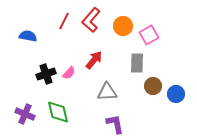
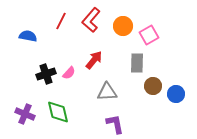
red line: moved 3 px left
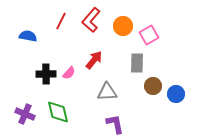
black cross: rotated 18 degrees clockwise
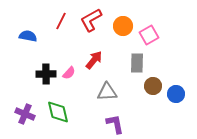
red L-shape: rotated 20 degrees clockwise
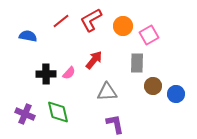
red line: rotated 24 degrees clockwise
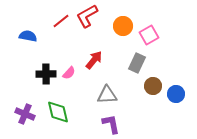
red L-shape: moved 4 px left, 4 px up
gray rectangle: rotated 24 degrees clockwise
gray triangle: moved 3 px down
purple L-shape: moved 4 px left
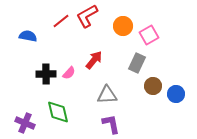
purple cross: moved 9 px down
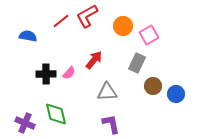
gray triangle: moved 3 px up
green diamond: moved 2 px left, 2 px down
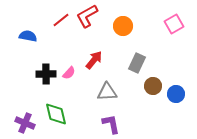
red line: moved 1 px up
pink square: moved 25 px right, 11 px up
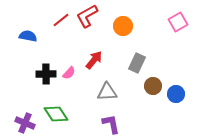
pink square: moved 4 px right, 2 px up
green diamond: rotated 20 degrees counterclockwise
